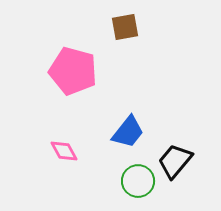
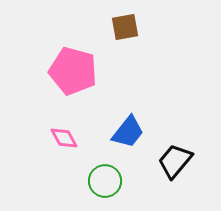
pink diamond: moved 13 px up
green circle: moved 33 px left
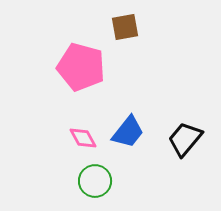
pink pentagon: moved 8 px right, 4 px up
pink diamond: moved 19 px right
black trapezoid: moved 10 px right, 22 px up
green circle: moved 10 px left
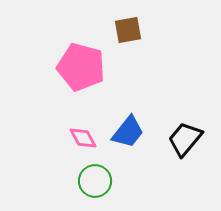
brown square: moved 3 px right, 3 px down
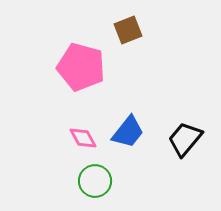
brown square: rotated 12 degrees counterclockwise
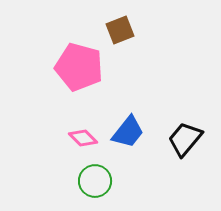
brown square: moved 8 px left
pink pentagon: moved 2 px left
pink diamond: rotated 16 degrees counterclockwise
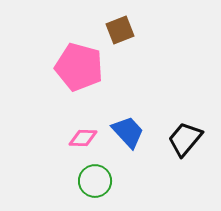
blue trapezoid: rotated 81 degrees counterclockwise
pink diamond: rotated 44 degrees counterclockwise
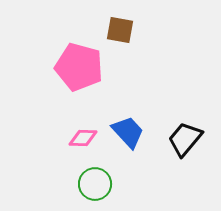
brown square: rotated 32 degrees clockwise
green circle: moved 3 px down
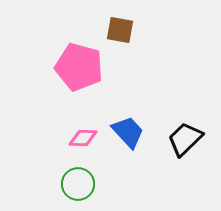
black trapezoid: rotated 6 degrees clockwise
green circle: moved 17 px left
